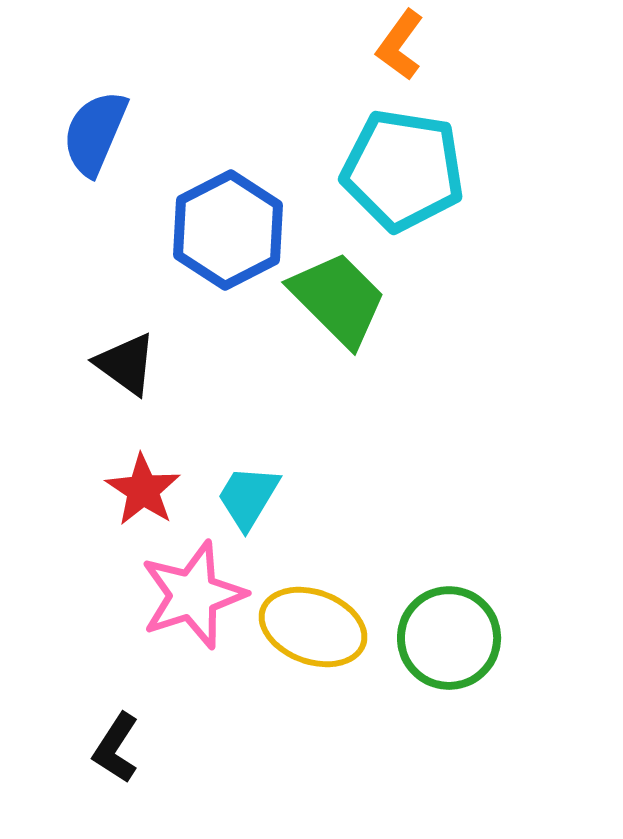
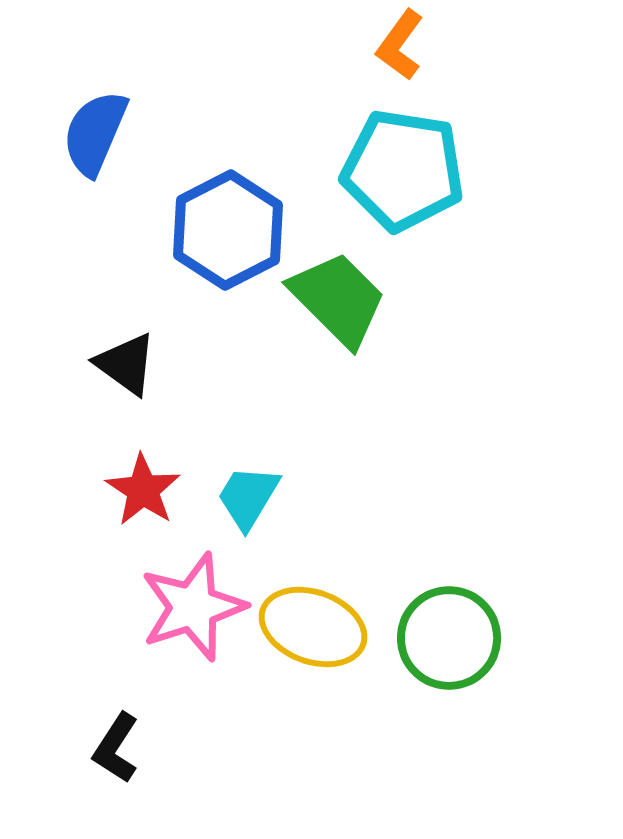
pink star: moved 12 px down
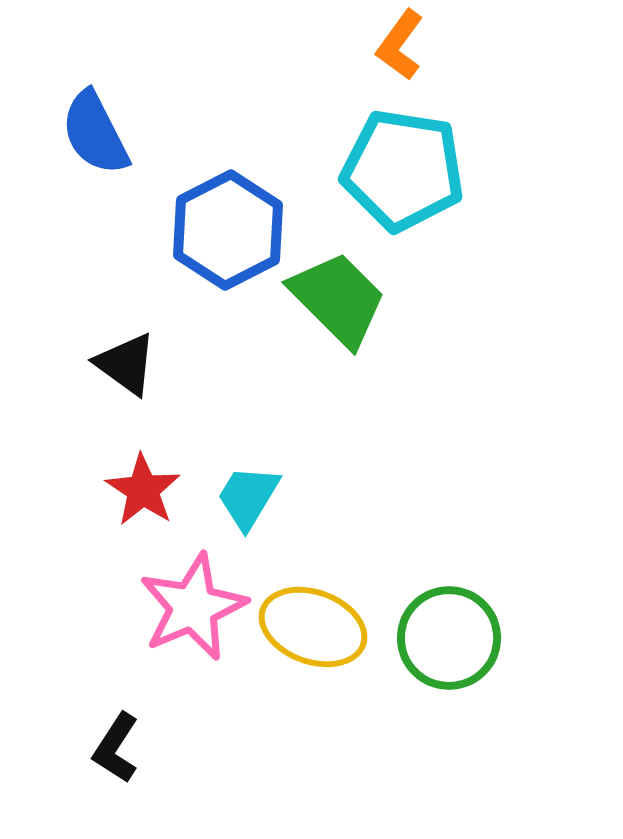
blue semicircle: rotated 50 degrees counterclockwise
pink star: rotated 5 degrees counterclockwise
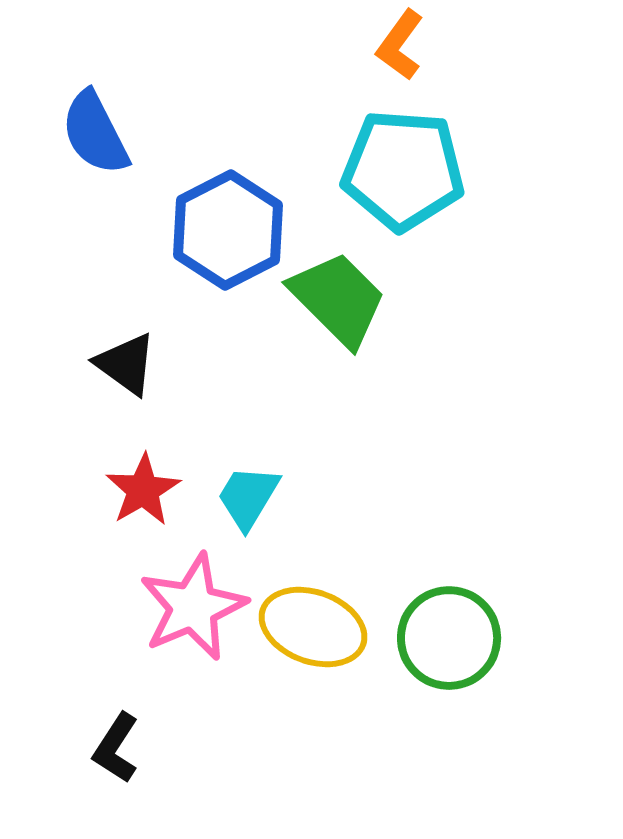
cyan pentagon: rotated 5 degrees counterclockwise
red star: rotated 8 degrees clockwise
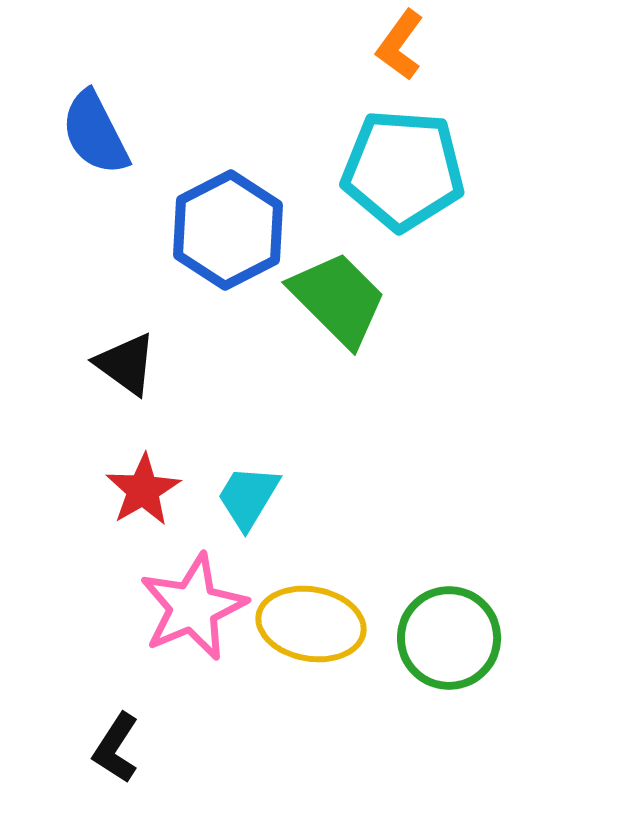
yellow ellipse: moved 2 px left, 3 px up; rotated 10 degrees counterclockwise
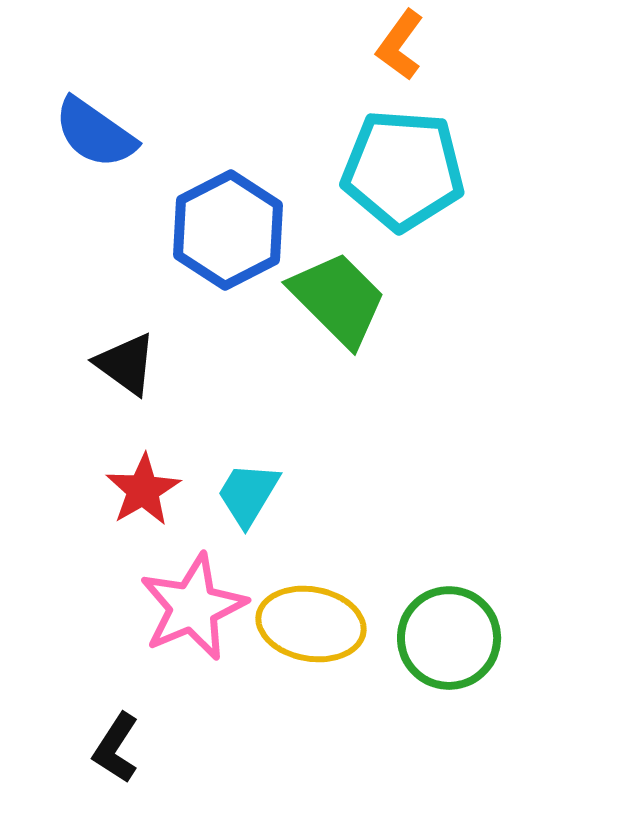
blue semicircle: rotated 28 degrees counterclockwise
cyan trapezoid: moved 3 px up
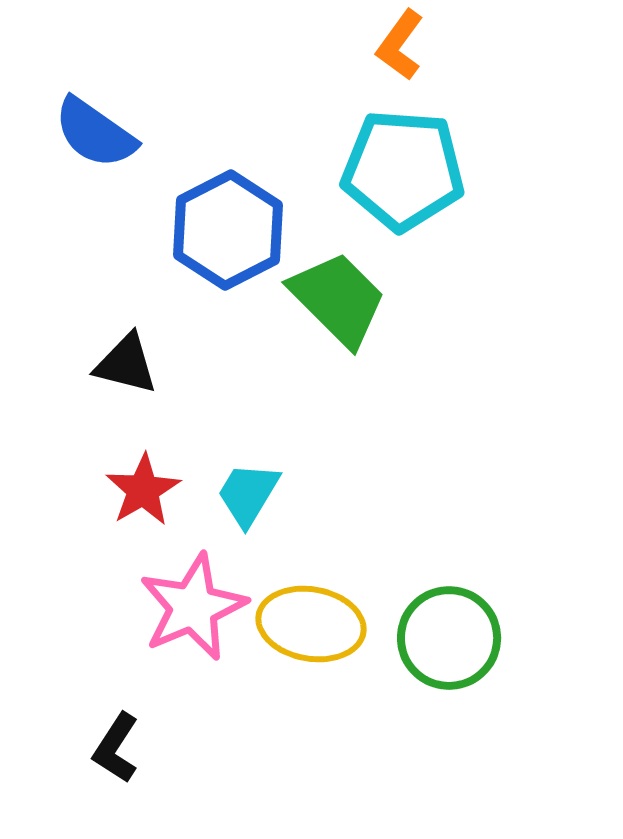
black triangle: rotated 22 degrees counterclockwise
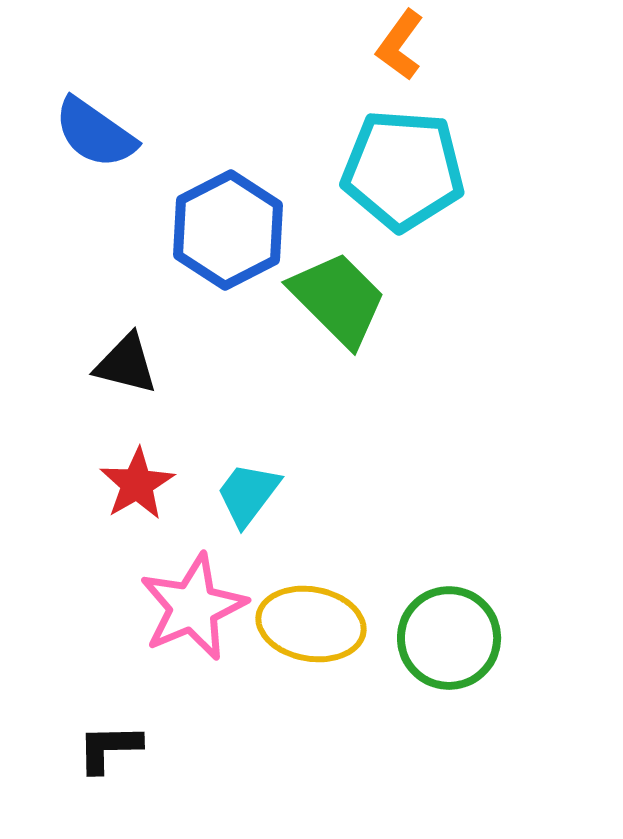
red star: moved 6 px left, 6 px up
cyan trapezoid: rotated 6 degrees clockwise
black L-shape: moved 7 px left; rotated 56 degrees clockwise
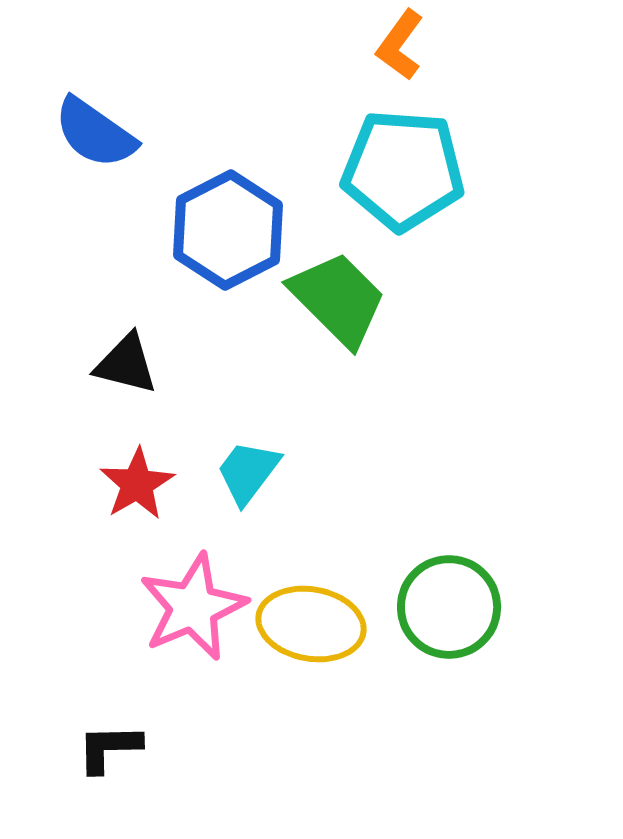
cyan trapezoid: moved 22 px up
green circle: moved 31 px up
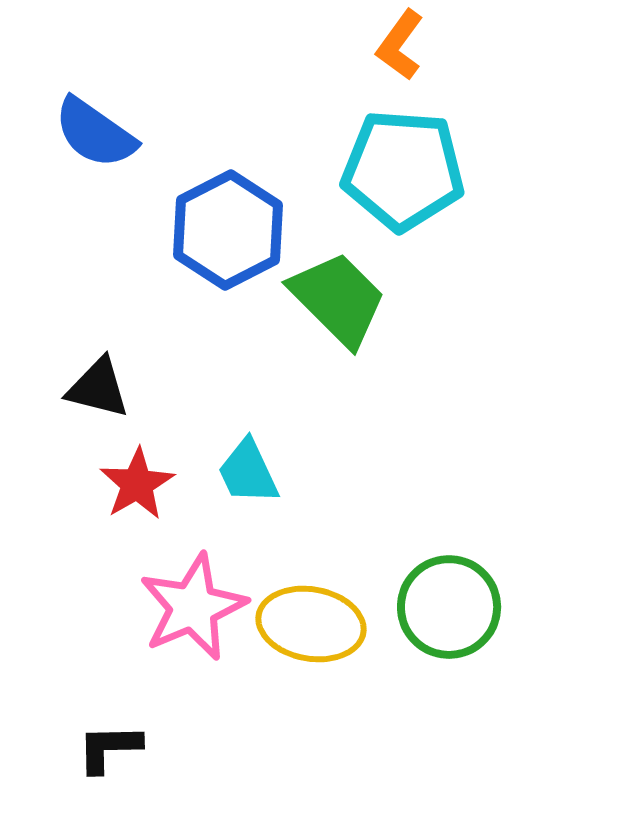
black triangle: moved 28 px left, 24 px down
cyan trapezoid: rotated 62 degrees counterclockwise
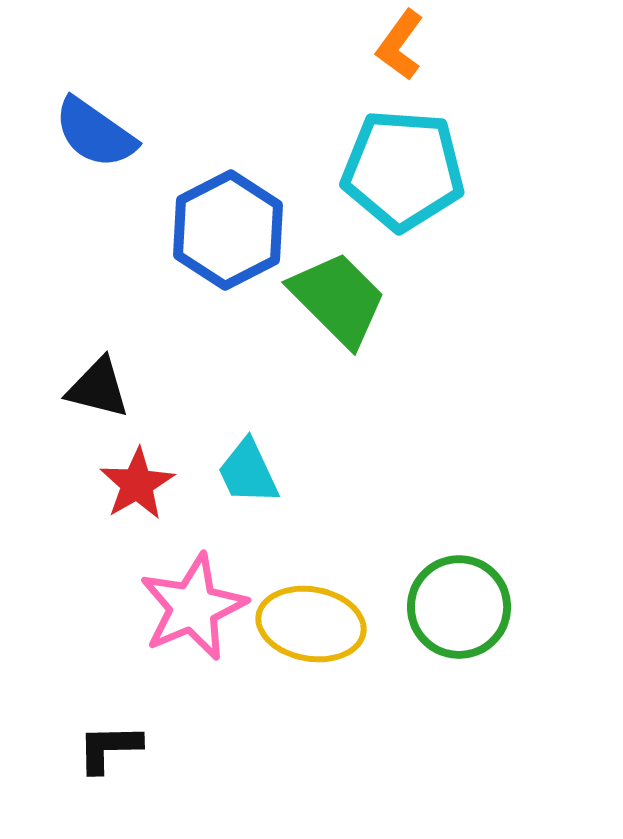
green circle: moved 10 px right
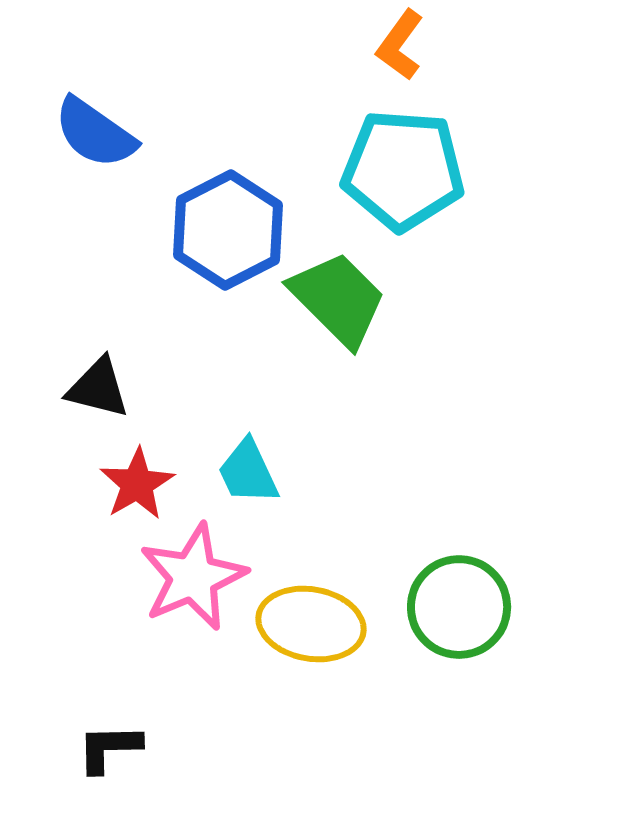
pink star: moved 30 px up
